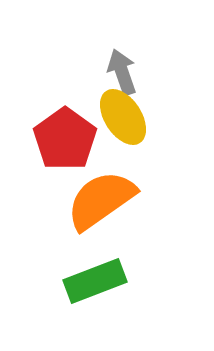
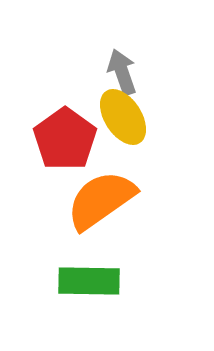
green rectangle: moved 6 px left; rotated 22 degrees clockwise
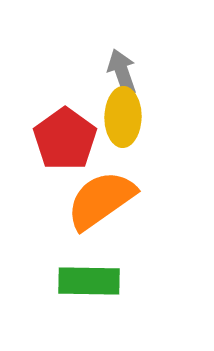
yellow ellipse: rotated 34 degrees clockwise
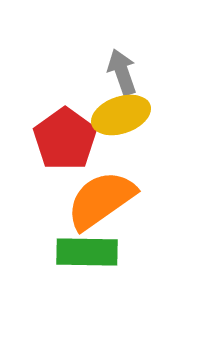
yellow ellipse: moved 2 px left, 2 px up; rotated 70 degrees clockwise
green rectangle: moved 2 px left, 29 px up
